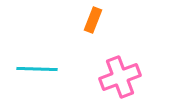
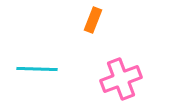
pink cross: moved 1 px right, 2 px down
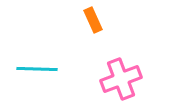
orange rectangle: rotated 45 degrees counterclockwise
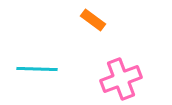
orange rectangle: rotated 30 degrees counterclockwise
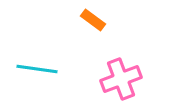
cyan line: rotated 6 degrees clockwise
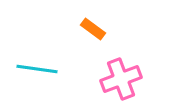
orange rectangle: moved 9 px down
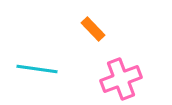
orange rectangle: rotated 10 degrees clockwise
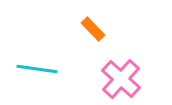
pink cross: rotated 27 degrees counterclockwise
